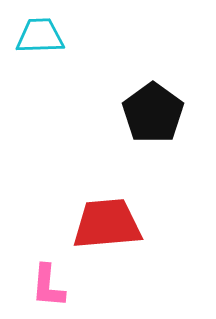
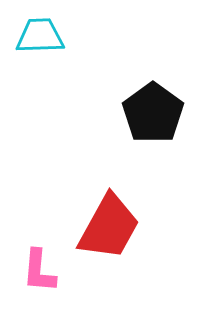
red trapezoid: moved 2 px right, 3 px down; rotated 124 degrees clockwise
pink L-shape: moved 9 px left, 15 px up
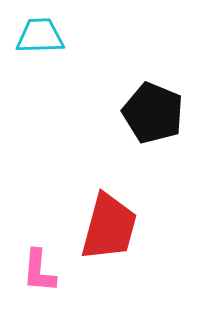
black pentagon: rotated 14 degrees counterclockwise
red trapezoid: rotated 14 degrees counterclockwise
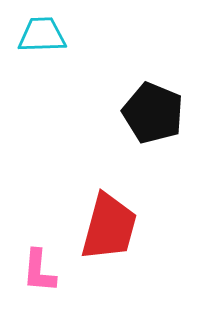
cyan trapezoid: moved 2 px right, 1 px up
